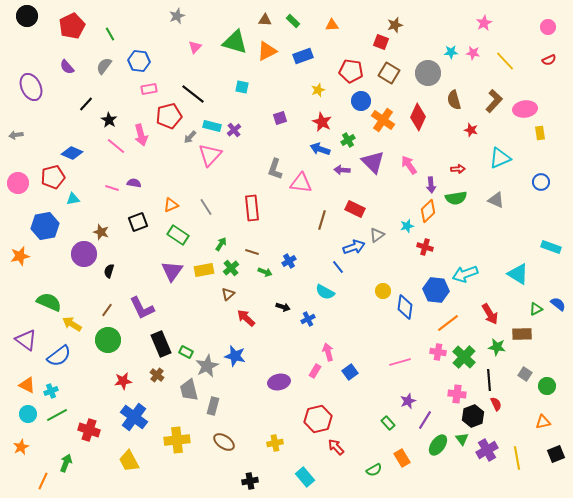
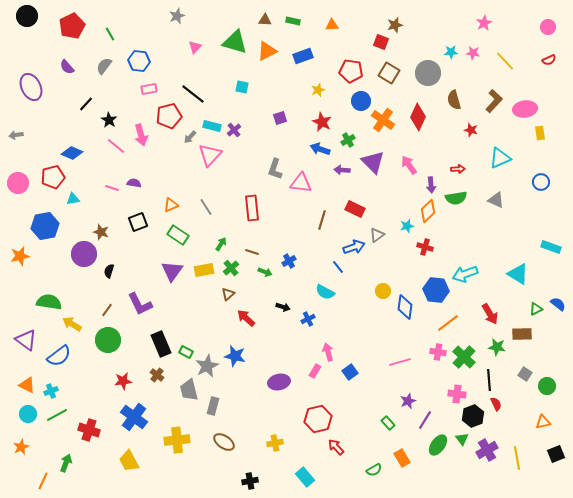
green rectangle at (293, 21): rotated 32 degrees counterclockwise
green semicircle at (49, 302): rotated 15 degrees counterclockwise
purple L-shape at (142, 308): moved 2 px left, 4 px up
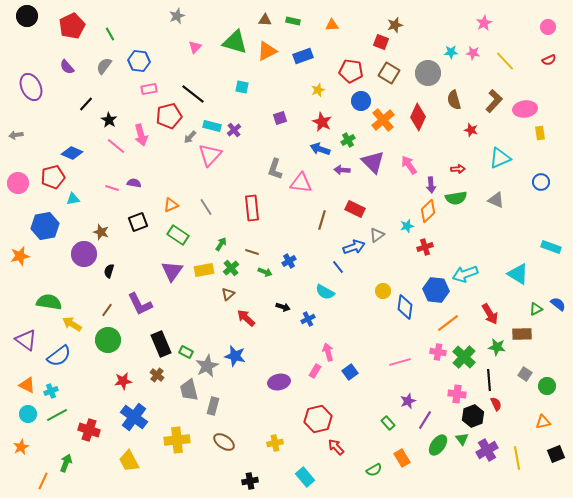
orange cross at (383, 120): rotated 15 degrees clockwise
red cross at (425, 247): rotated 35 degrees counterclockwise
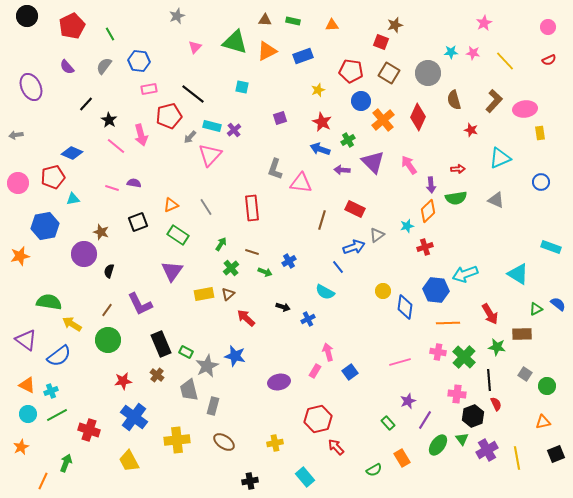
yellow rectangle at (204, 270): moved 24 px down
orange line at (448, 323): rotated 35 degrees clockwise
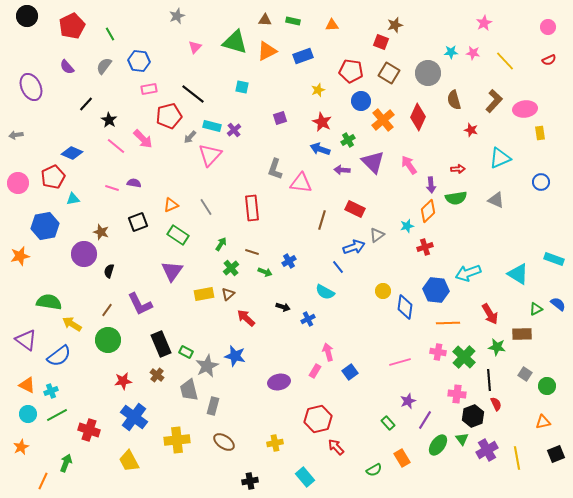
pink arrow at (141, 135): moved 2 px right, 4 px down; rotated 30 degrees counterclockwise
red pentagon at (53, 177): rotated 10 degrees counterclockwise
cyan rectangle at (551, 247): moved 3 px right, 12 px down
cyan arrow at (465, 274): moved 3 px right, 1 px up
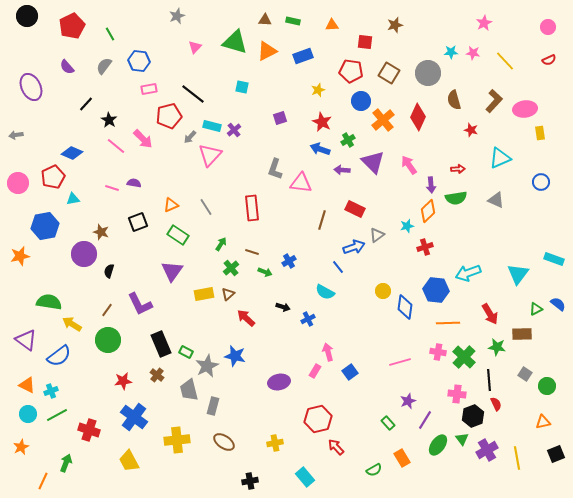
red square at (381, 42): moved 16 px left; rotated 14 degrees counterclockwise
cyan triangle at (518, 274): rotated 35 degrees clockwise
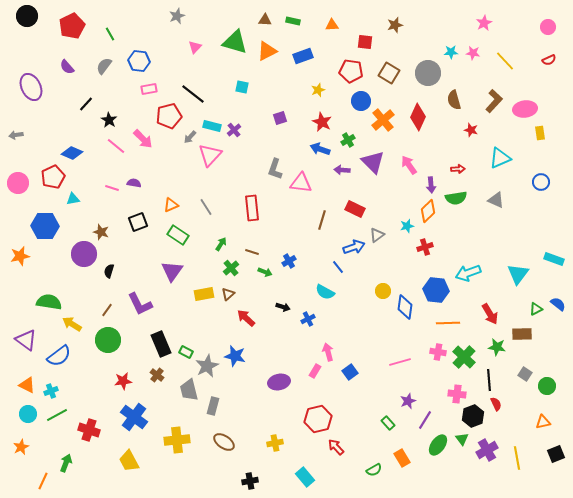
blue hexagon at (45, 226): rotated 12 degrees clockwise
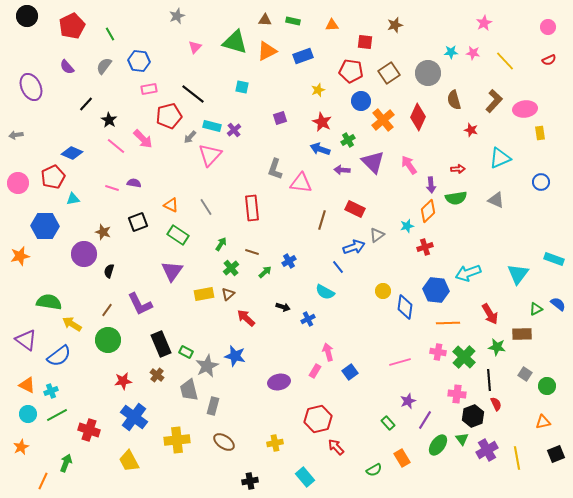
brown square at (389, 73): rotated 25 degrees clockwise
orange triangle at (171, 205): rotated 49 degrees clockwise
brown star at (101, 232): moved 2 px right
green arrow at (265, 272): rotated 64 degrees counterclockwise
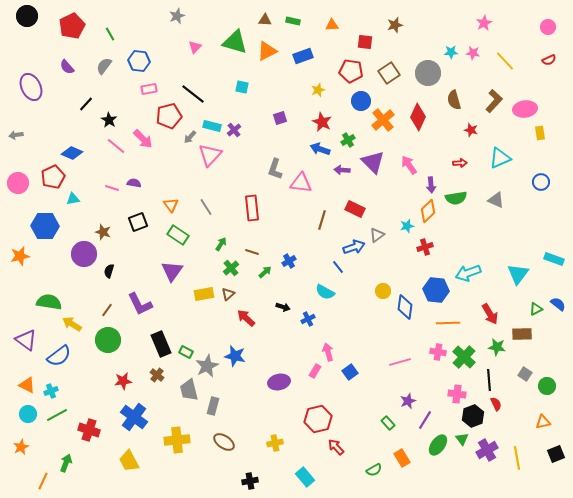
red arrow at (458, 169): moved 2 px right, 6 px up
orange triangle at (171, 205): rotated 28 degrees clockwise
